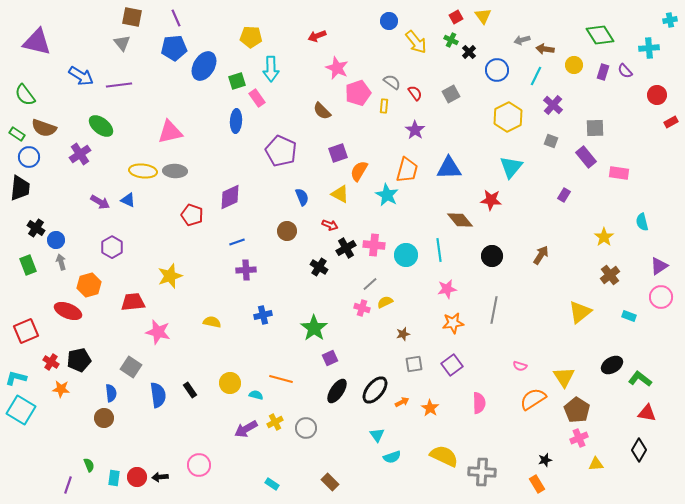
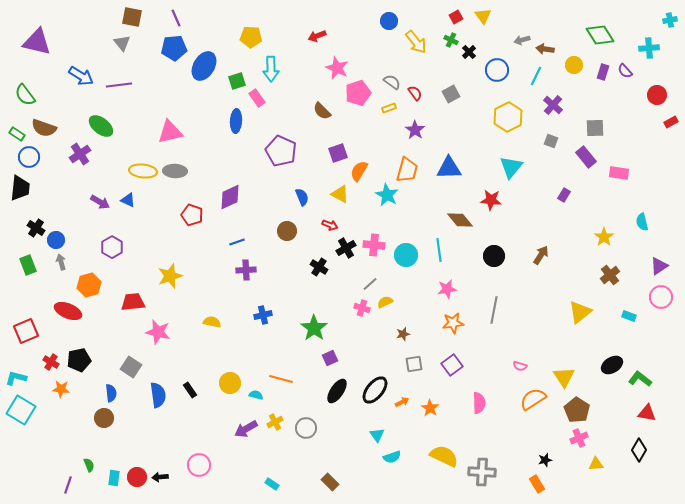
yellow rectangle at (384, 106): moved 5 px right, 2 px down; rotated 64 degrees clockwise
black circle at (492, 256): moved 2 px right
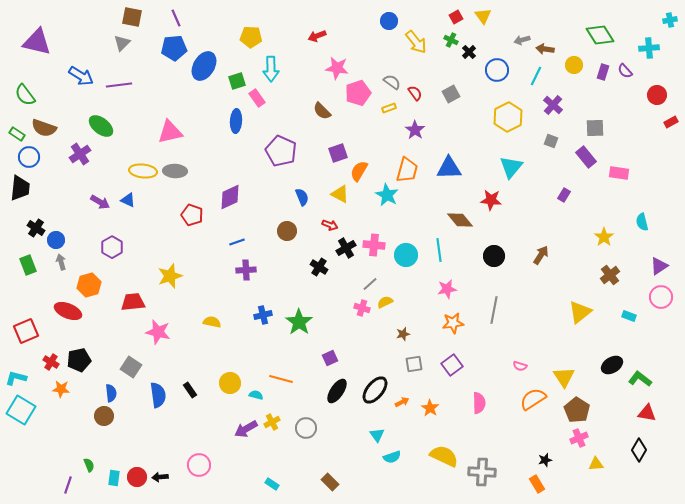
gray triangle at (122, 43): rotated 24 degrees clockwise
pink star at (337, 68): rotated 15 degrees counterclockwise
green star at (314, 328): moved 15 px left, 6 px up
brown circle at (104, 418): moved 2 px up
yellow cross at (275, 422): moved 3 px left
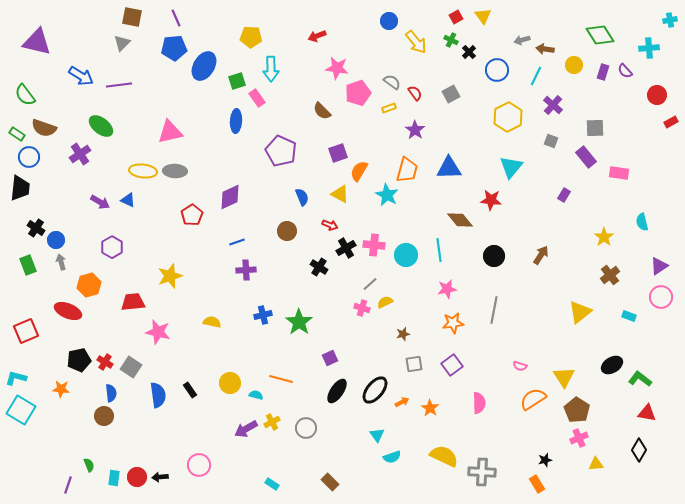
red pentagon at (192, 215): rotated 20 degrees clockwise
red cross at (51, 362): moved 54 px right
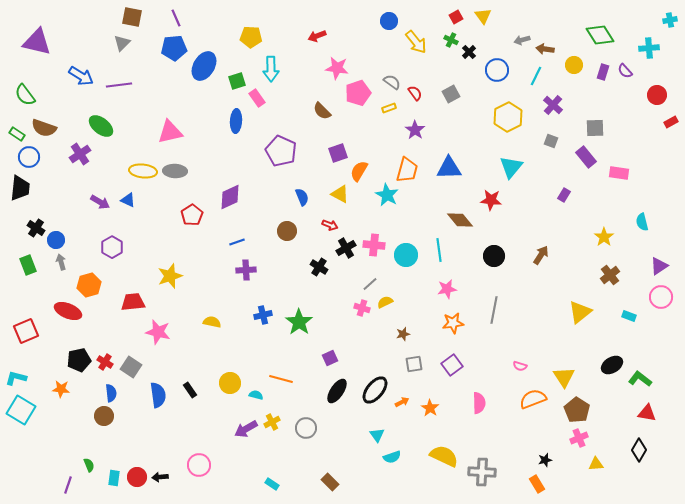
orange semicircle at (533, 399): rotated 12 degrees clockwise
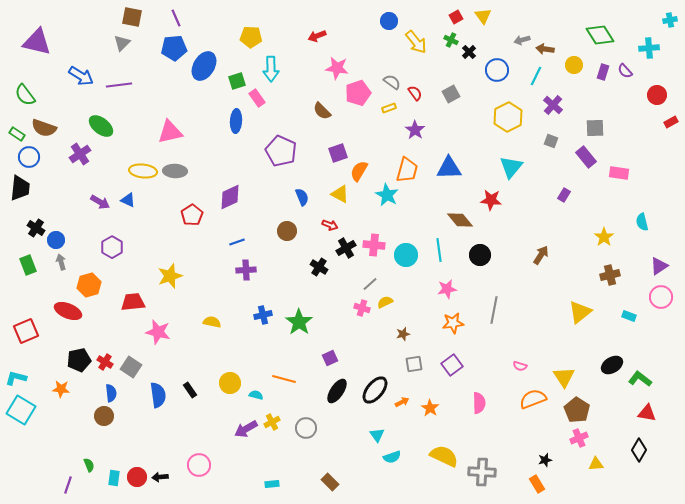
black circle at (494, 256): moved 14 px left, 1 px up
brown cross at (610, 275): rotated 24 degrees clockwise
orange line at (281, 379): moved 3 px right
cyan rectangle at (272, 484): rotated 40 degrees counterclockwise
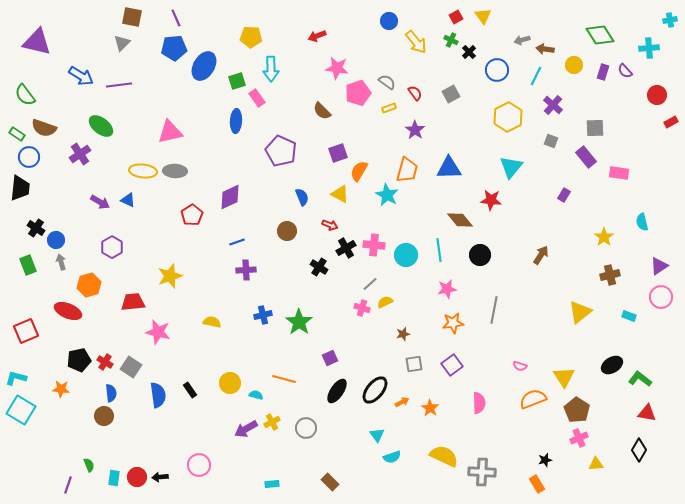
gray semicircle at (392, 82): moved 5 px left
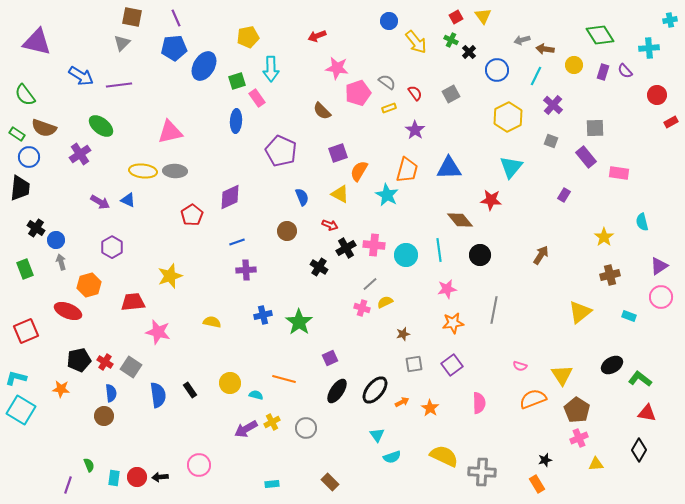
yellow pentagon at (251, 37): moved 3 px left; rotated 15 degrees counterclockwise
green rectangle at (28, 265): moved 3 px left, 4 px down
yellow triangle at (564, 377): moved 2 px left, 2 px up
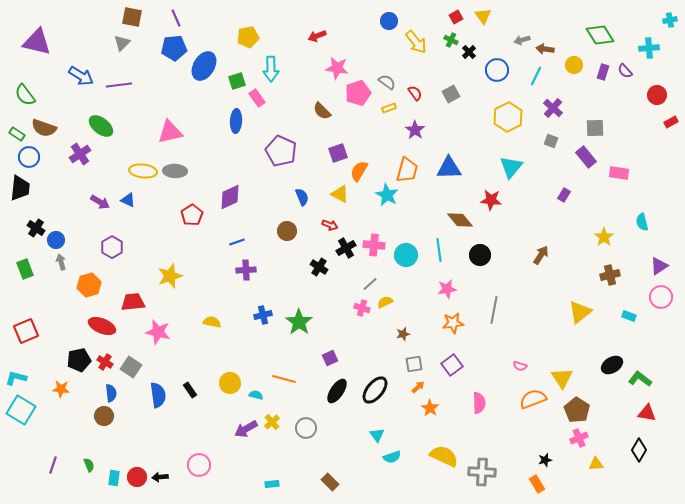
purple cross at (553, 105): moved 3 px down
red ellipse at (68, 311): moved 34 px right, 15 px down
yellow triangle at (562, 375): moved 3 px down
orange arrow at (402, 402): moved 16 px right, 15 px up; rotated 16 degrees counterclockwise
yellow cross at (272, 422): rotated 14 degrees counterclockwise
purple line at (68, 485): moved 15 px left, 20 px up
